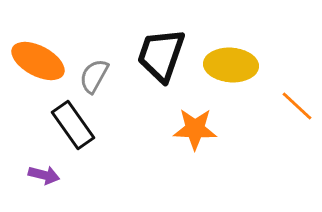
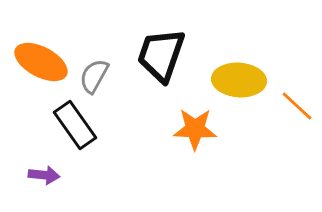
orange ellipse: moved 3 px right, 1 px down
yellow ellipse: moved 8 px right, 15 px down
black rectangle: moved 2 px right
purple arrow: rotated 8 degrees counterclockwise
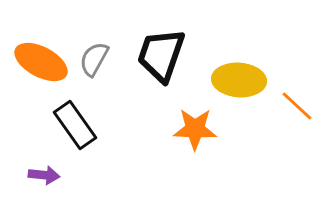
gray semicircle: moved 17 px up
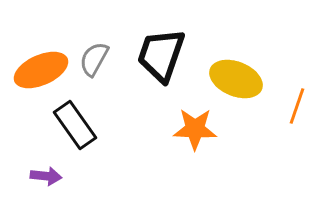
orange ellipse: moved 8 px down; rotated 52 degrees counterclockwise
yellow ellipse: moved 3 px left, 1 px up; rotated 18 degrees clockwise
orange line: rotated 66 degrees clockwise
purple arrow: moved 2 px right, 1 px down
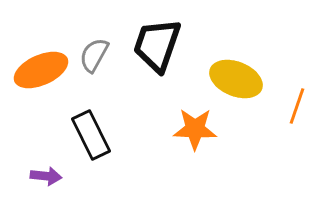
black trapezoid: moved 4 px left, 10 px up
gray semicircle: moved 4 px up
black rectangle: moved 16 px right, 10 px down; rotated 9 degrees clockwise
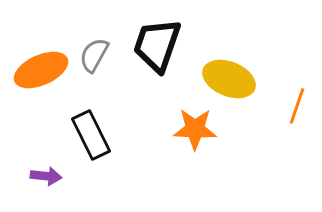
yellow ellipse: moved 7 px left
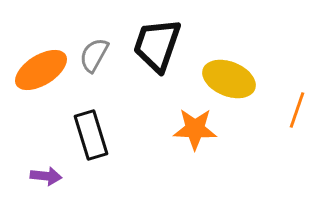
orange ellipse: rotated 8 degrees counterclockwise
orange line: moved 4 px down
black rectangle: rotated 9 degrees clockwise
